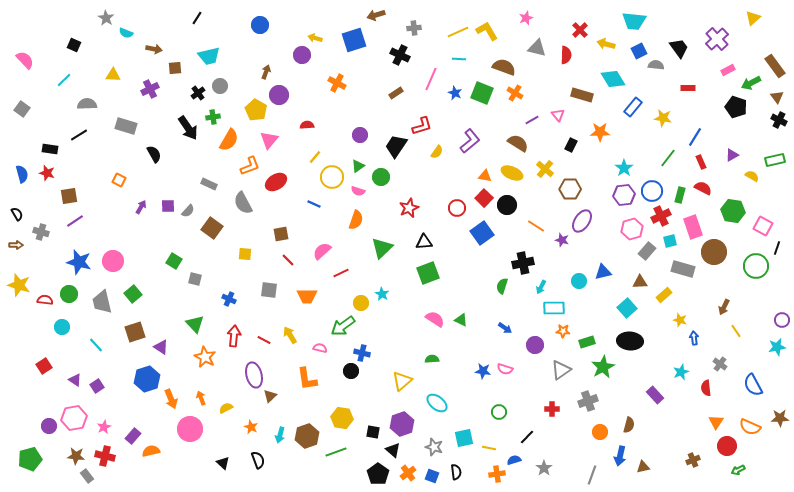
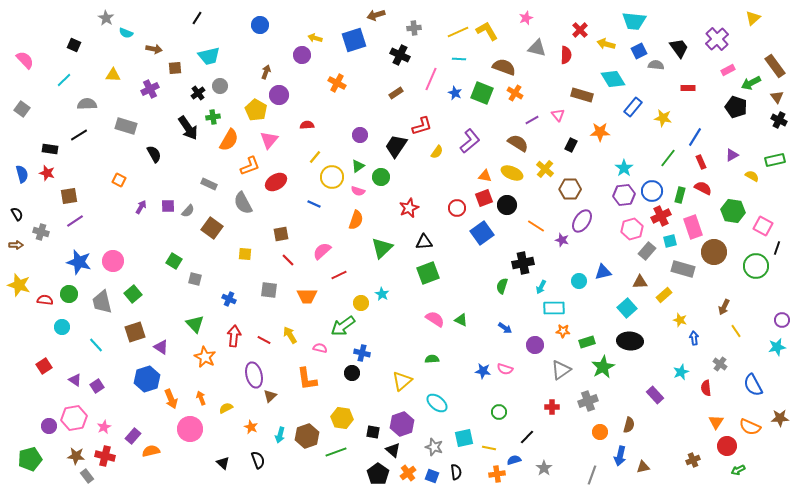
red square at (484, 198): rotated 24 degrees clockwise
red line at (341, 273): moved 2 px left, 2 px down
black circle at (351, 371): moved 1 px right, 2 px down
red cross at (552, 409): moved 2 px up
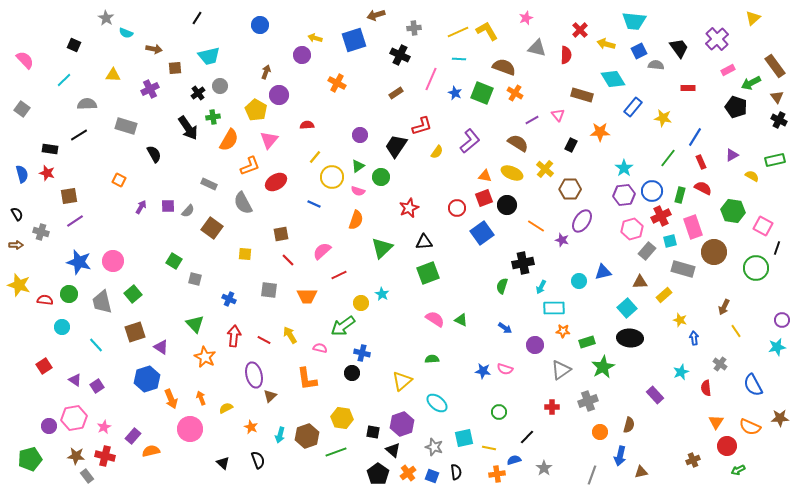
green circle at (756, 266): moved 2 px down
black ellipse at (630, 341): moved 3 px up
brown triangle at (643, 467): moved 2 px left, 5 px down
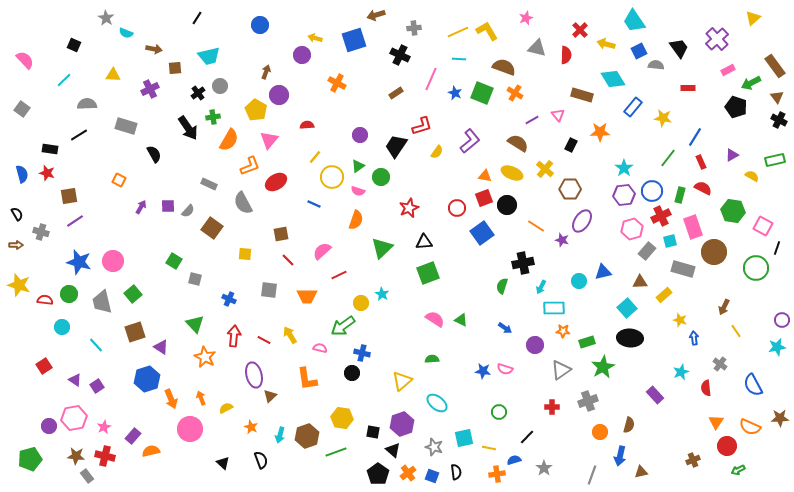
cyan trapezoid at (634, 21): rotated 50 degrees clockwise
black semicircle at (258, 460): moved 3 px right
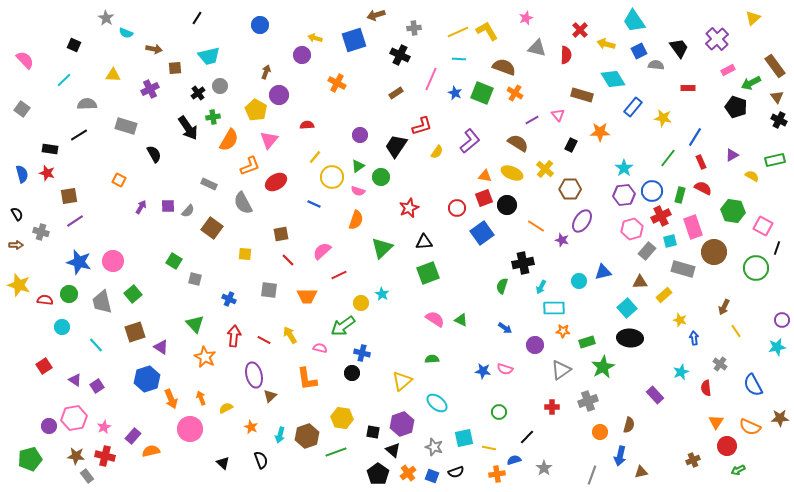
black semicircle at (456, 472): rotated 77 degrees clockwise
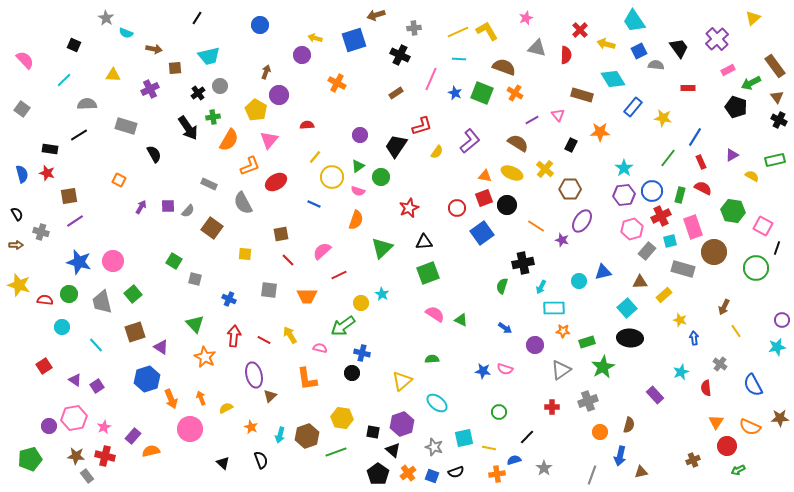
pink semicircle at (435, 319): moved 5 px up
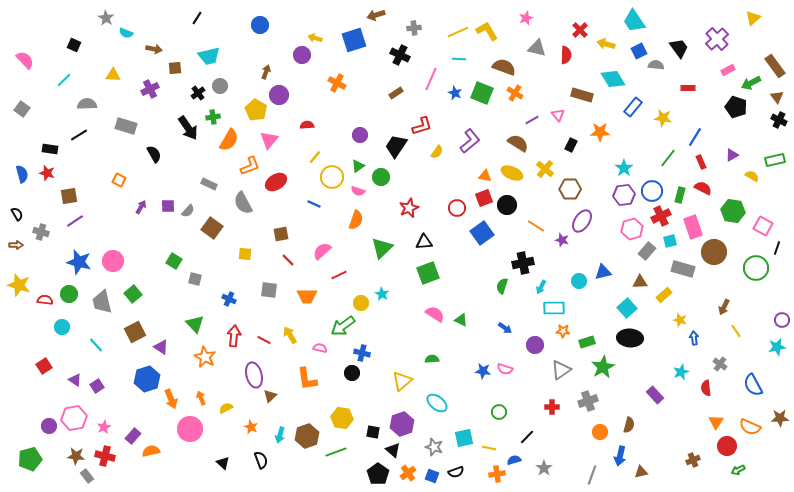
brown square at (135, 332): rotated 10 degrees counterclockwise
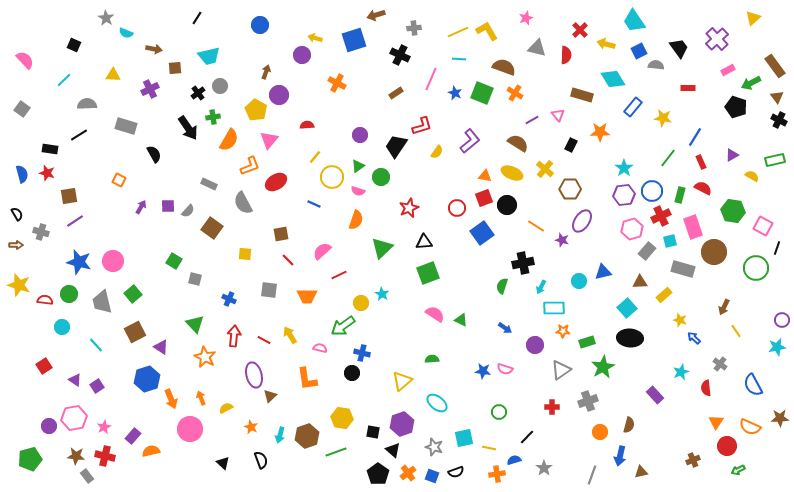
blue arrow at (694, 338): rotated 40 degrees counterclockwise
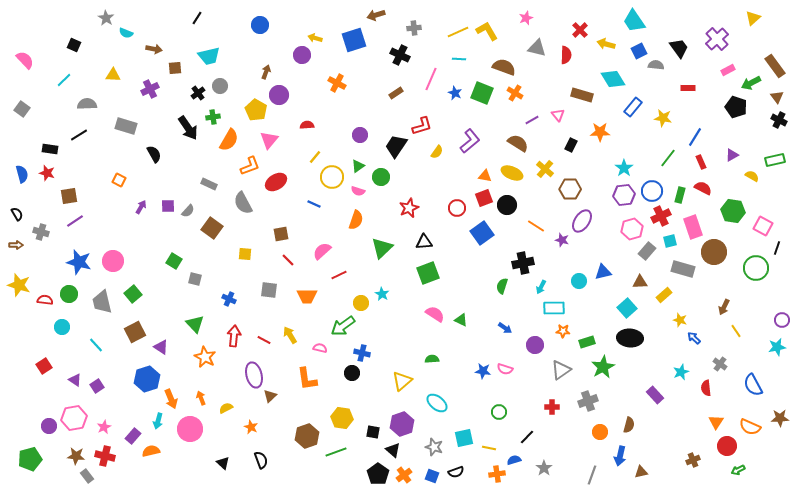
cyan arrow at (280, 435): moved 122 px left, 14 px up
orange cross at (408, 473): moved 4 px left, 2 px down
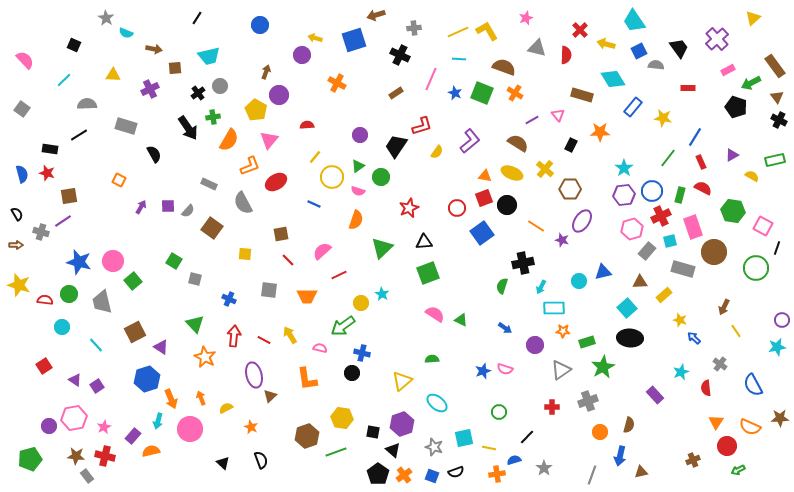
purple line at (75, 221): moved 12 px left
green square at (133, 294): moved 13 px up
blue star at (483, 371): rotated 28 degrees counterclockwise
